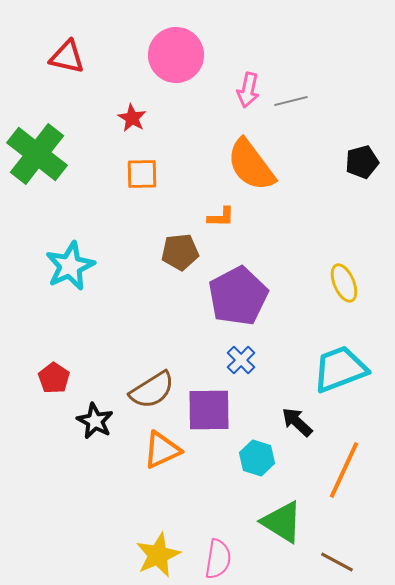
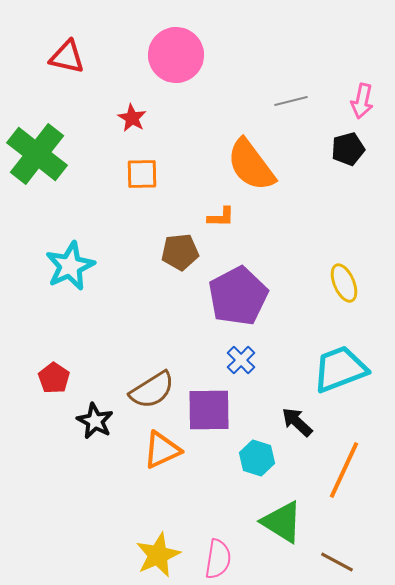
pink arrow: moved 114 px right, 11 px down
black pentagon: moved 14 px left, 13 px up
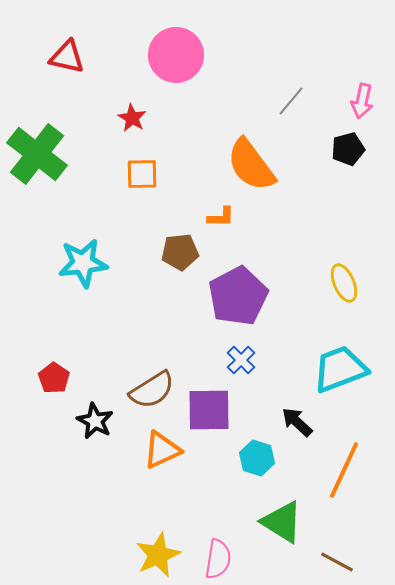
gray line: rotated 36 degrees counterclockwise
cyan star: moved 13 px right, 3 px up; rotated 18 degrees clockwise
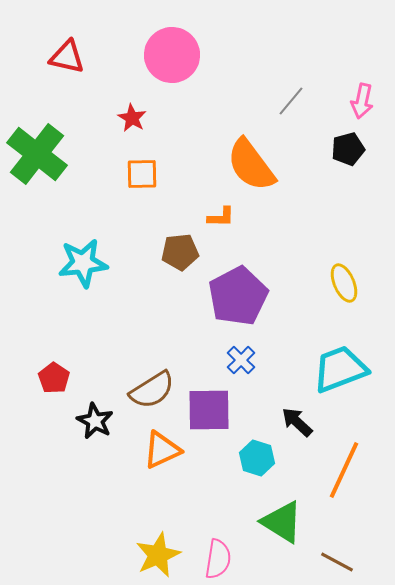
pink circle: moved 4 px left
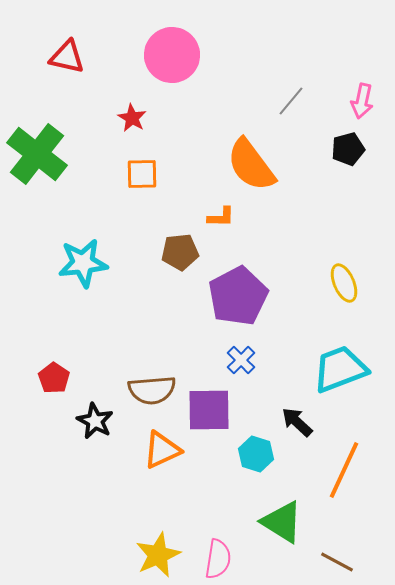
brown semicircle: rotated 27 degrees clockwise
cyan hexagon: moved 1 px left, 4 px up
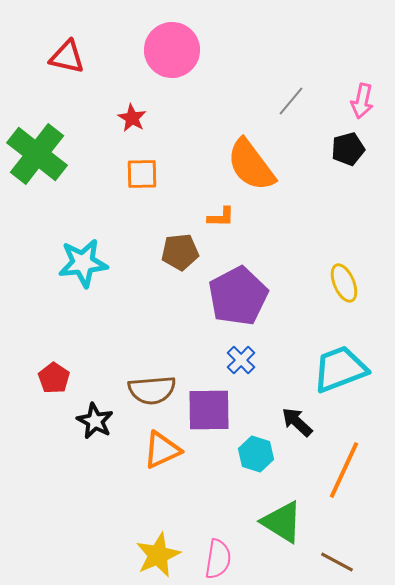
pink circle: moved 5 px up
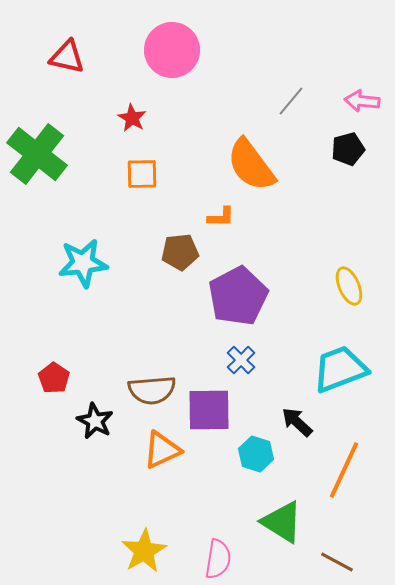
pink arrow: rotated 84 degrees clockwise
yellow ellipse: moved 5 px right, 3 px down
yellow star: moved 14 px left, 4 px up; rotated 6 degrees counterclockwise
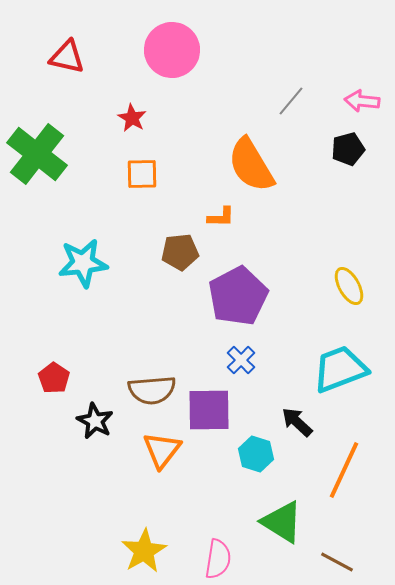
orange semicircle: rotated 6 degrees clockwise
yellow ellipse: rotated 6 degrees counterclockwise
orange triangle: rotated 27 degrees counterclockwise
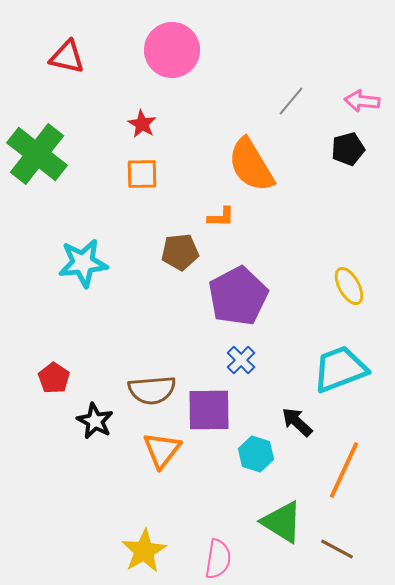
red star: moved 10 px right, 6 px down
brown line: moved 13 px up
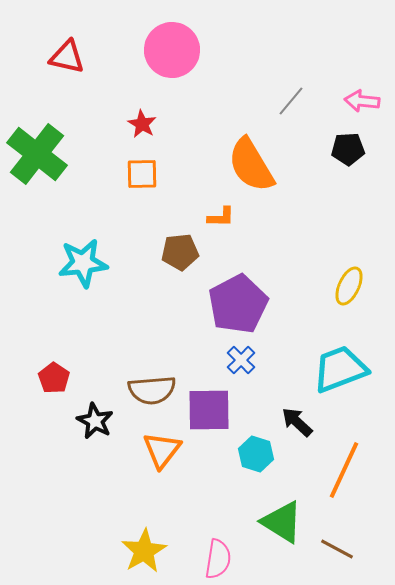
black pentagon: rotated 12 degrees clockwise
yellow ellipse: rotated 54 degrees clockwise
purple pentagon: moved 8 px down
